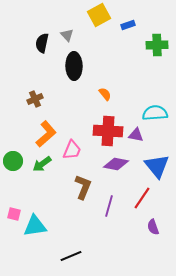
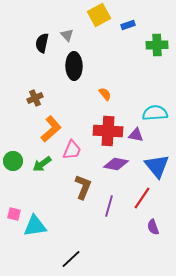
brown cross: moved 1 px up
orange L-shape: moved 5 px right, 5 px up
black line: moved 3 px down; rotated 20 degrees counterclockwise
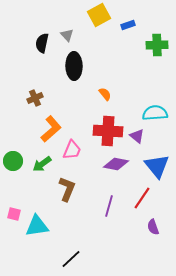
purple triangle: moved 1 px right, 1 px down; rotated 28 degrees clockwise
brown L-shape: moved 16 px left, 2 px down
cyan triangle: moved 2 px right
